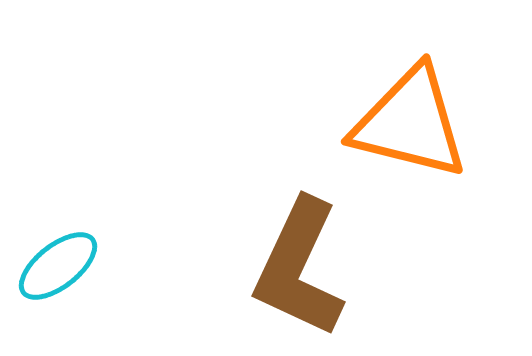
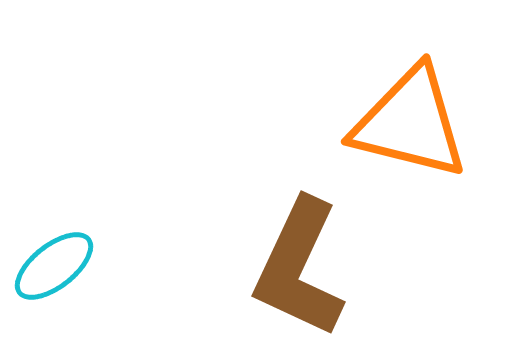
cyan ellipse: moved 4 px left
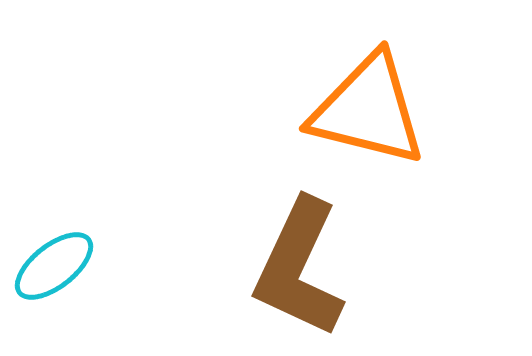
orange triangle: moved 42 px left, 13 px up
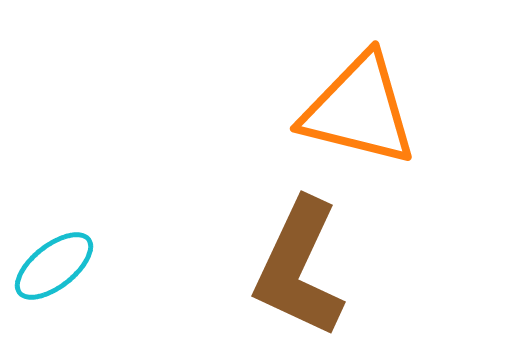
orange triangle: moved 9 px left
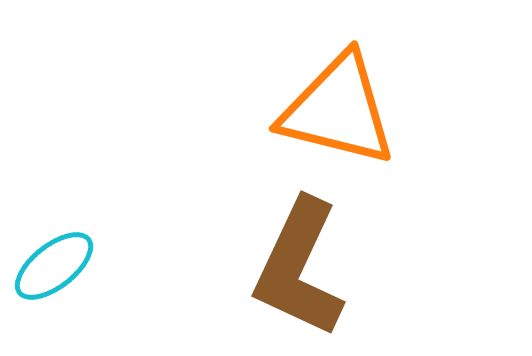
orange triangle: moved 21 px left
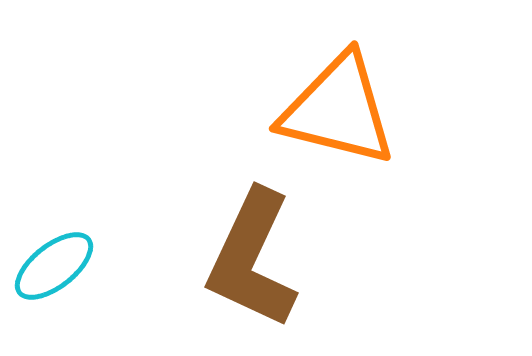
brown L-shape: moved 47 px left, 9 px up
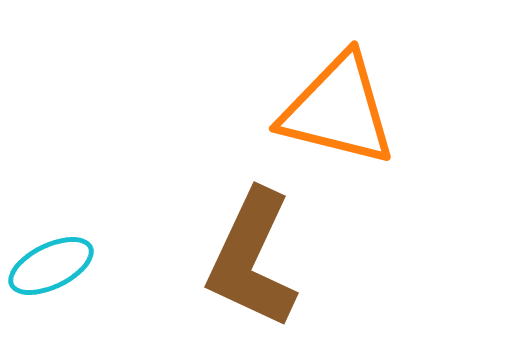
cyan ellipse: moved 3 px left; rotated 12 degrees clockwise
